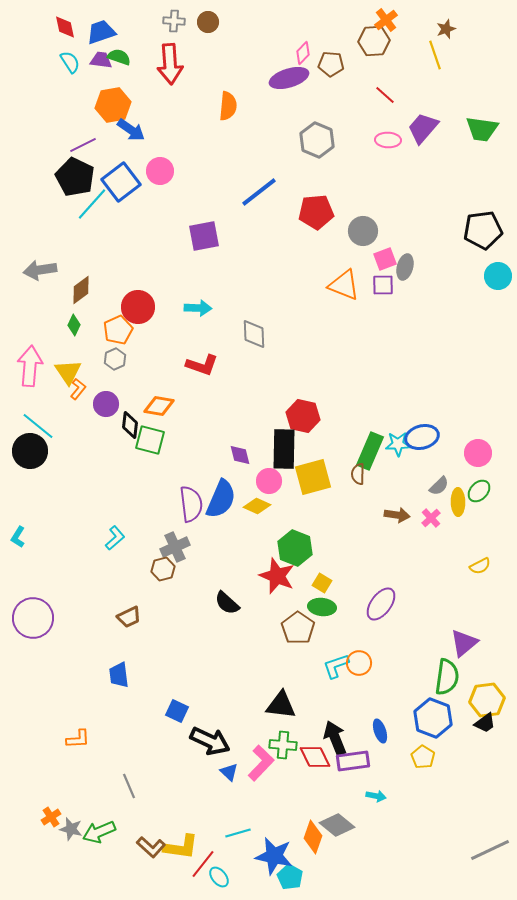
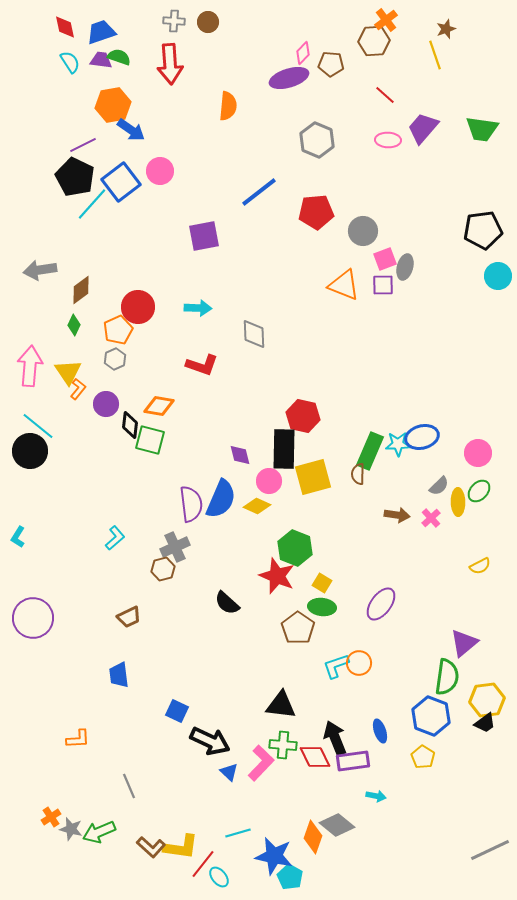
blue hexagon at (433, 718): moved 2 px left, 2 px up
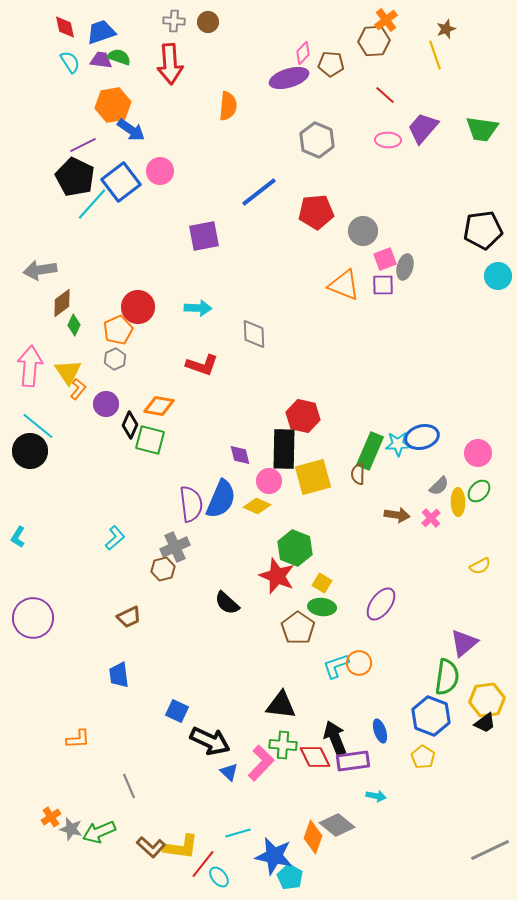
brown diamond at (81, 290): moved 19 px left, 13 px down
black diamond at (130, 425): rotated 16 degrees clockwise
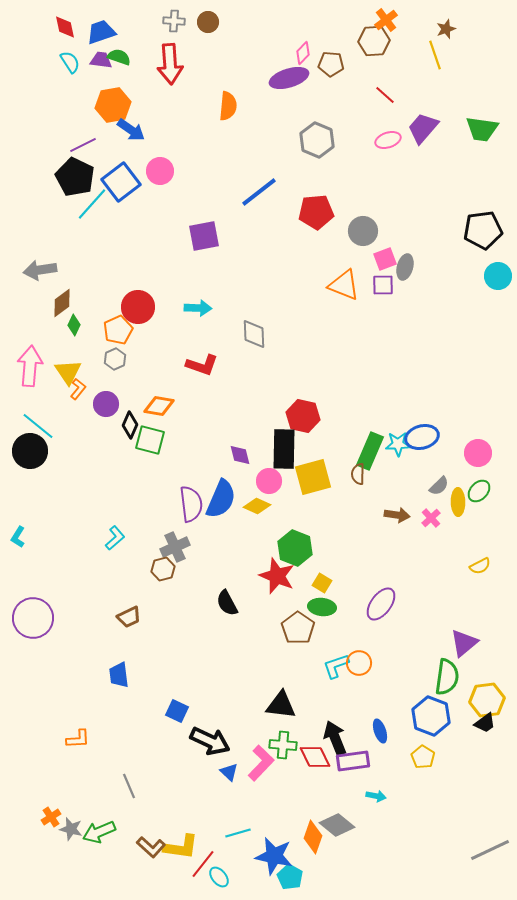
pink ellipse at (388, 140): rotated 20 degrees counterclockwise
black semicircle at (227, 603): rotated 20 degrees clockwise
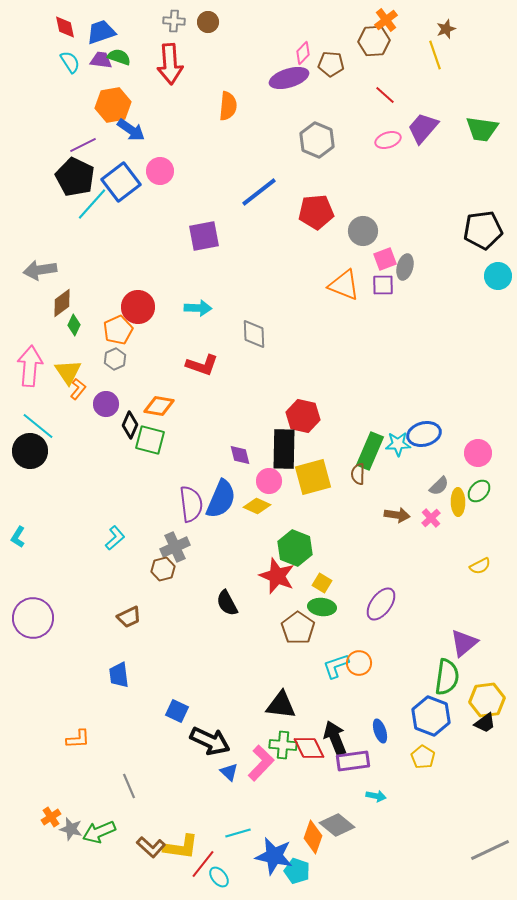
blue ellipse at (422, 437): moved 2 px right, 3 px up
red diamond at (315, 757): moved 6 px left, 9 px up
cyan pentagon at (290, 877): moved 7 px right, 6 px up; rotated 10 degrees counterclockwise
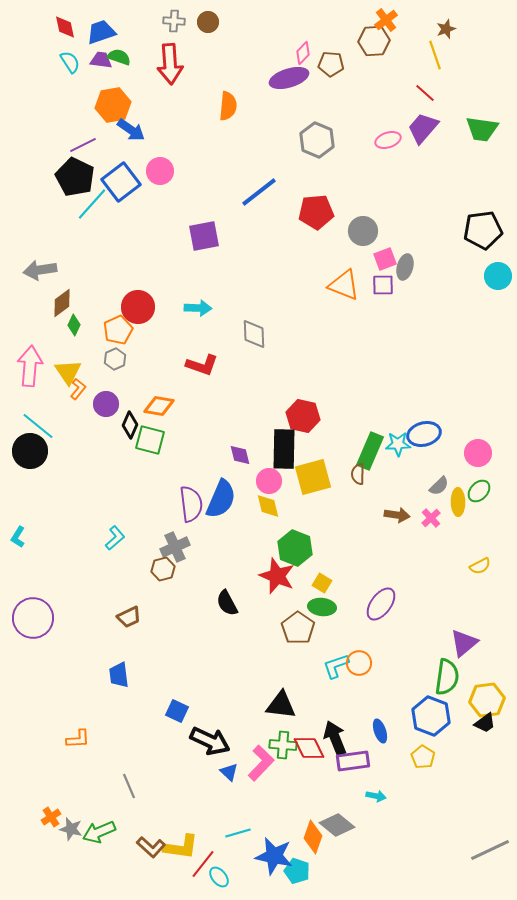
red line at (385, 95): moved 40 px right, 2 px up
yellow diamond at (257, 506): moved 11 px right; rotated 52 degrees clockwise
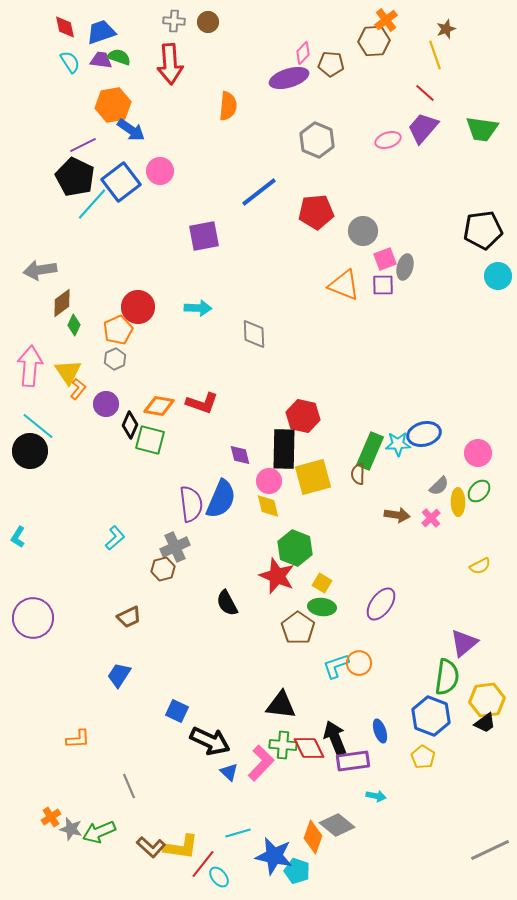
red L-shape at (202, 365): moved 38 px down
blue trapezoid at (119, 675): rotated 40 degrees clockwise
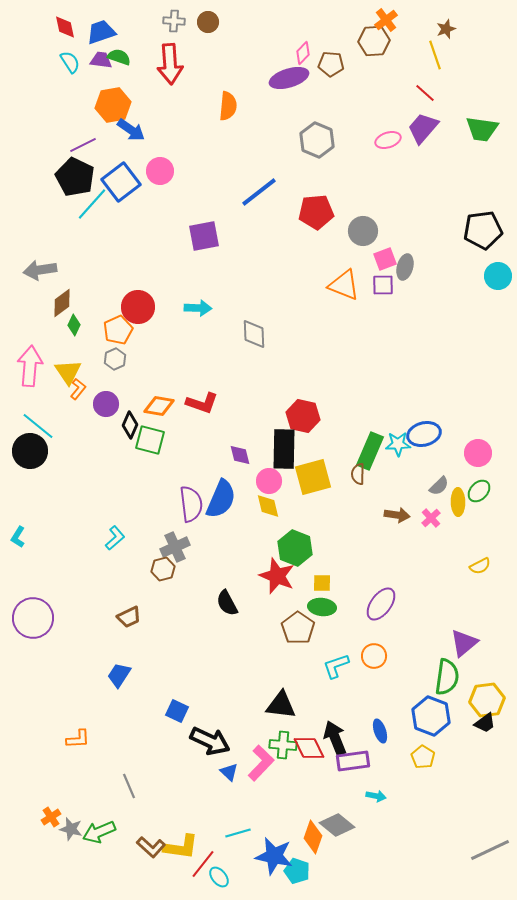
yellow square at (322, 583): rotated 30 degrees counterclockwise
orange circle at (359, 663): moved 15 px right, 7 px up
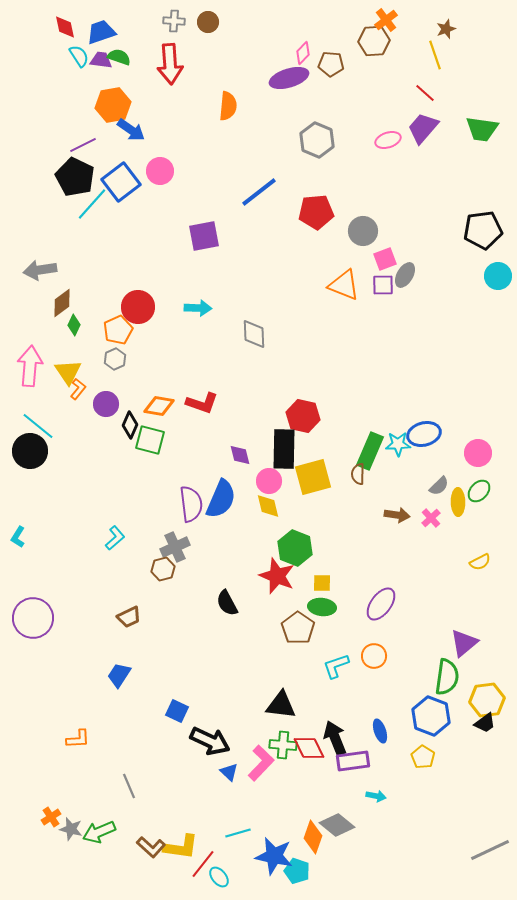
cyan semicircle at (70, 62): moved 9 px right, 6 px up
gray ellipse at (405, 267): moved 8 px down; rotated 15 degrees clockwise
yellow semicircle at (480, 566): moved 4 px up
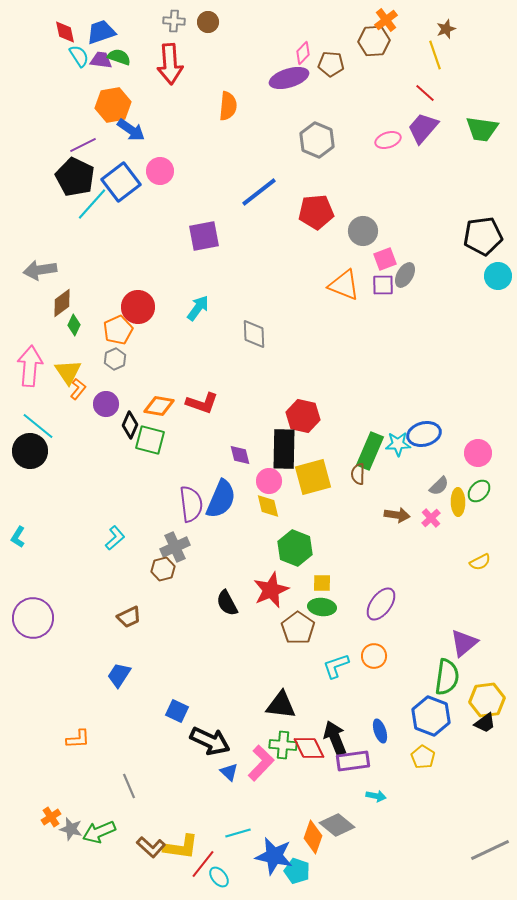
red diamond at (65, 27): moved 5 px down
black pentagon at (483, 230): moved 6 px down
cyan arrow at (198, 308): rotated 56 degrees counterclockwise
red star at (277, 576): moved 6 px left, 14 px down; rotated 27 degrees clockwise
